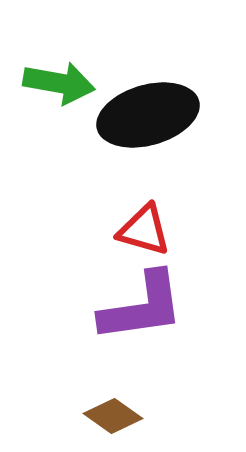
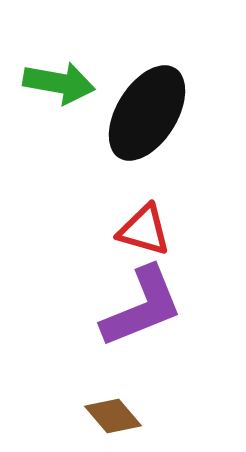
black ellipse: moved 1 px left, 2 px up; rotated 42 degrees counterclockwise
purple L-shape: rotated 14 degrees counterclockwise
brown diamond: rotated 14 degrees clockwise
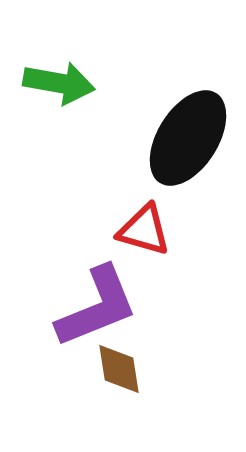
black ellipse: moved 41 px right, 25 px down
purple L-shape: moved 45 px left
brown diamond: moved 6 px right, 47 px up; rotated 32 degrees clockwise
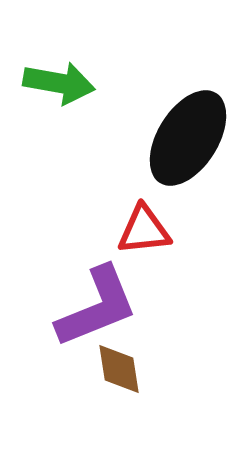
red triangle: rotated 22 degrees counterclockwise
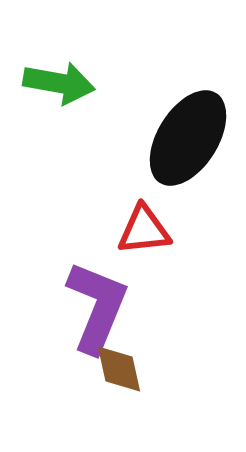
purple L-shape: rotated 46 degrees counterclockwise
brown diamond: rotated 4 degrees counterclockwise
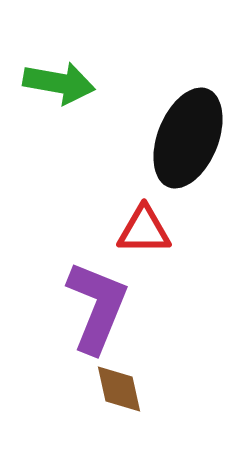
black ellipse: rotated 10 degrees counterclockwise
red triangle: rotated 6 degrees clockwise
brown diamond: moved 20 px down
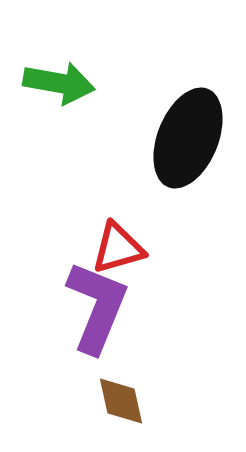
red triangle: moved 26 px left, 18 px down; rotated 16 degrees counterclockwise
brown diamond: moved 2 px right, 12 px down
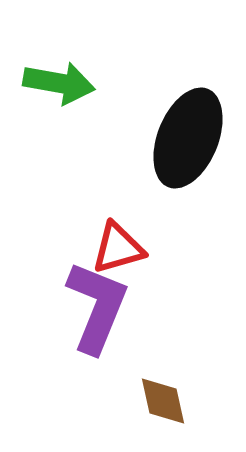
brown diamond: moved 42 px right
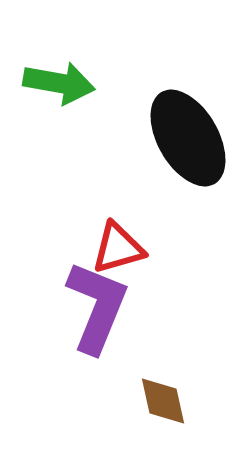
black ellipse: rotated 52 degrees counterclockwise
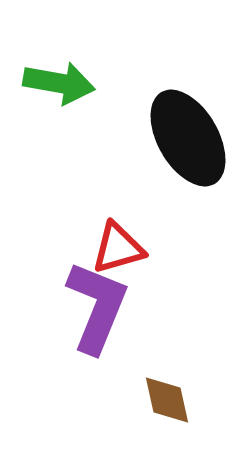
brown diamond: moved 4 px right, 1 px up
